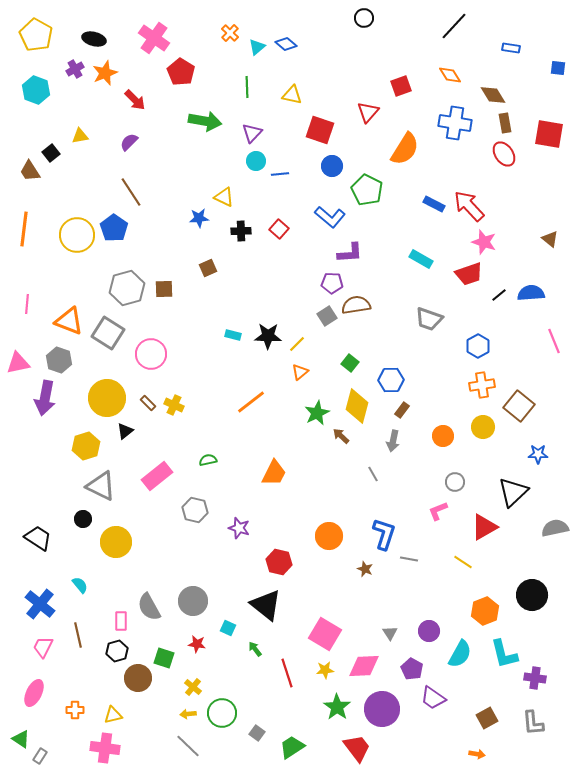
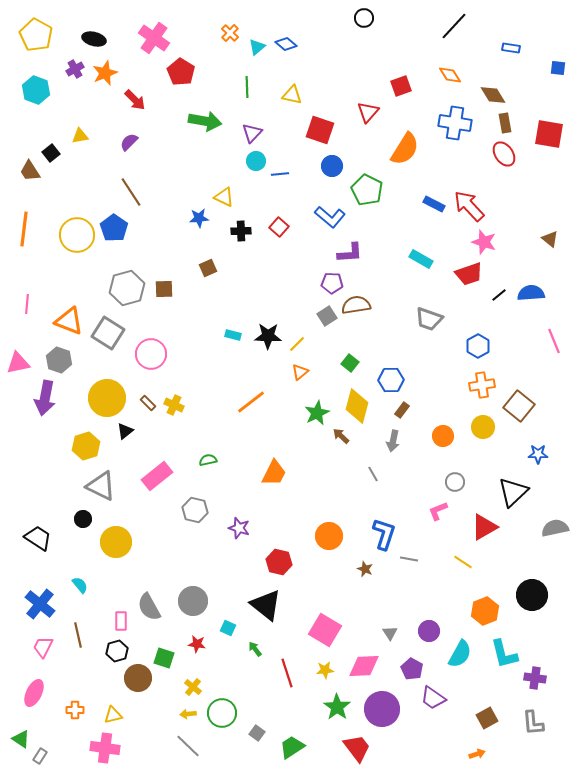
red square at (279, 229): moved 2 px up
pink square at (325, 634): moved 4 px up
orange arrow at (477, 754): rotated 28 degrees counterclockwise
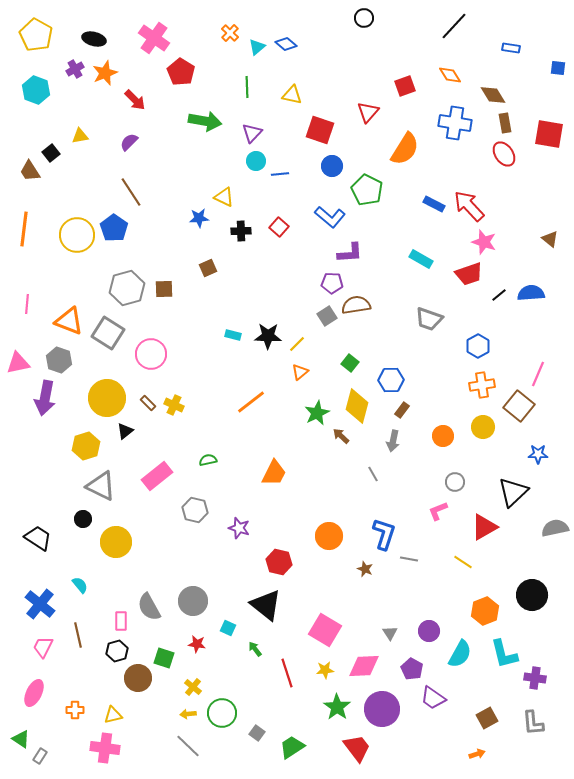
red square at (401, 86): moved 4 px right
pink line at (554, 341): moved 16 px left, 33 px down; rotated 45 degrees clockwise
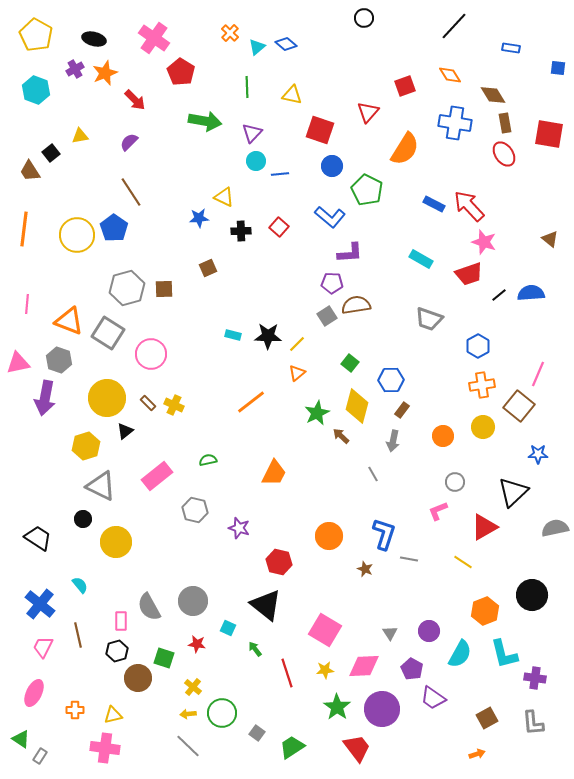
orange triangle at (300, 372): moved 3 px left, 1 px down
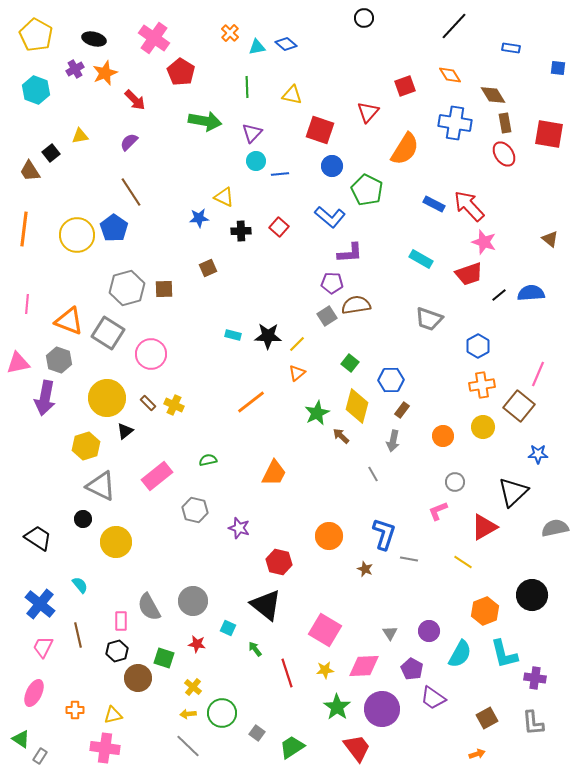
cyan triangle at (257, 47): rotated 30 degrees clockwise
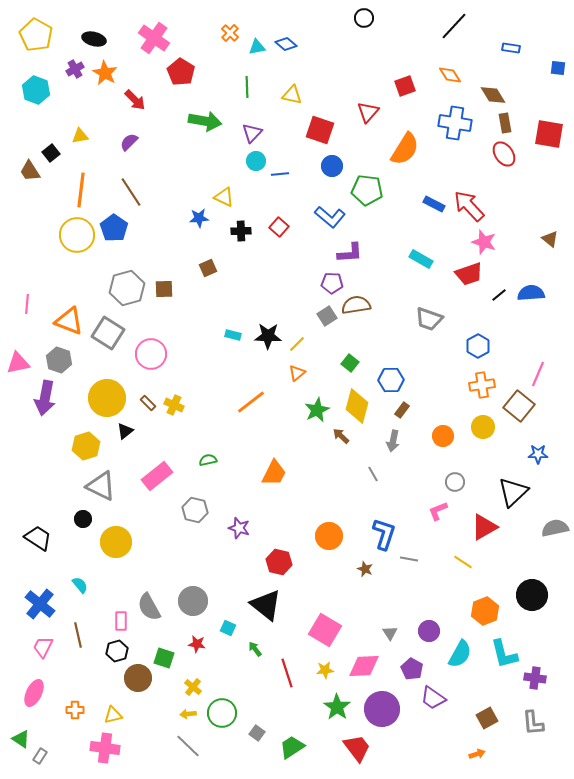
orange star at (105, 73): rotated 20 degrees counterclockwise
green pentagon at (367, 190): rotated 20 degrees counterclockwise
orange line at (24, 229): moved 57 px right, 39 px up
green star at (317, 413): moved 3 px up
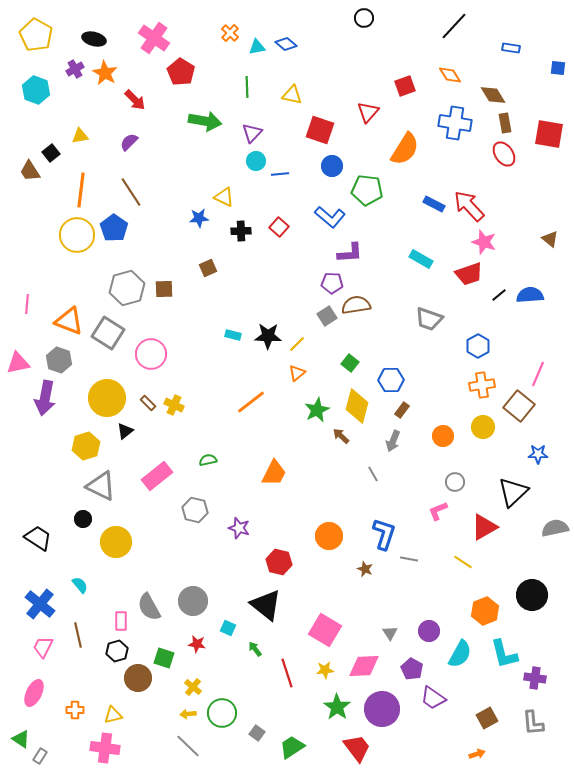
blue semicircle at (531, 293): moved 1 px left, 2 px down
gray arrow at (393, 441): rotated 10 degrees clockwise
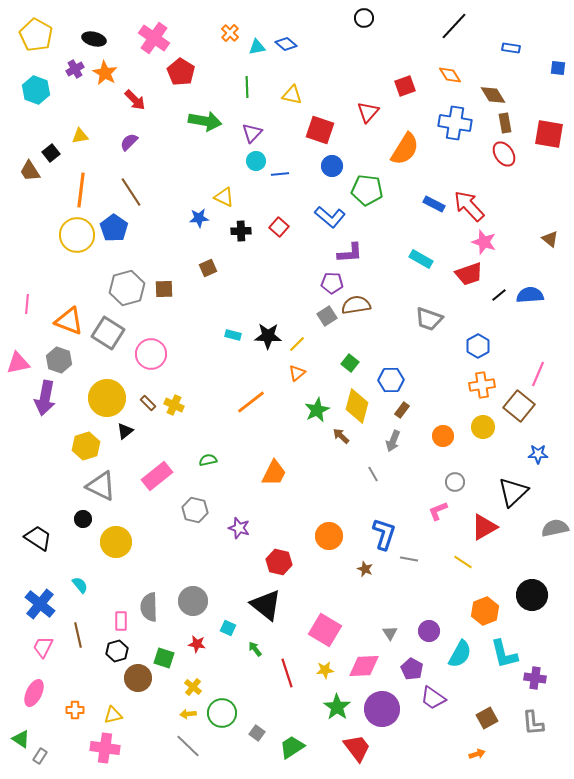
gray semicircle at (149, 607): rotated 28 degrees clockwise
